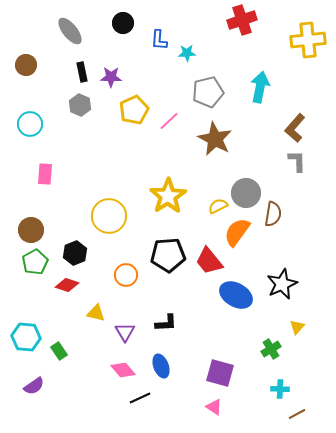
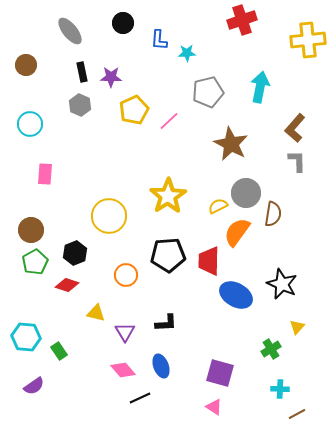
brown star at (215, 139): moved 16 px right, 5 px down
red trapezoid at (209, 261): rotated 40 degrees clockwise
black star at (282, 284): rotated 24 degrees counterclockwise
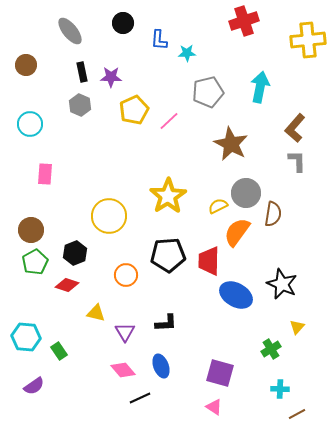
red cross at (242, 20): moved 2 px right, 1 px down
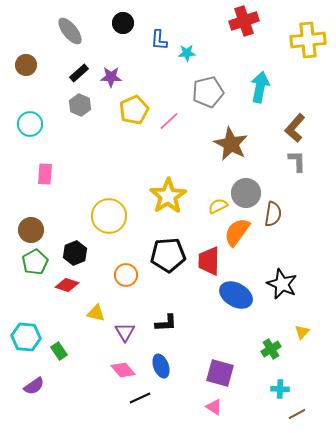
black rectangle at (82, 72): moved 3 px left, 1 px down; rotated 60 degrees clockwise
yellow triangle at (297, 327): moved 5 px right, 5 px down
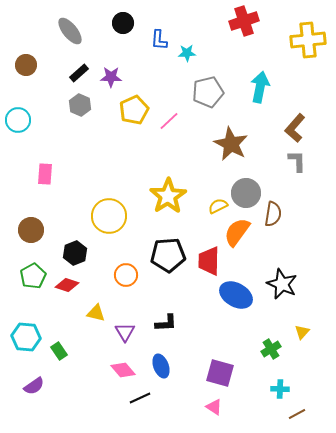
cyan circle at (30, 124): moved 12 px left, 4 px up
green pentagon at (35, 262): moved 2 px left, 14 px down
